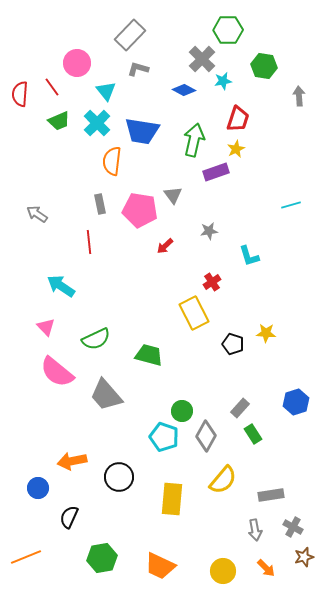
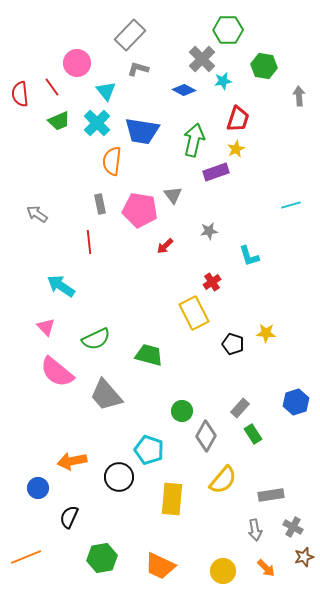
red semicircle at (20, 94): rotated 10 degrees counterclockwise
cyan pentagon at (164, 437): moved 15 px left, 13 px down
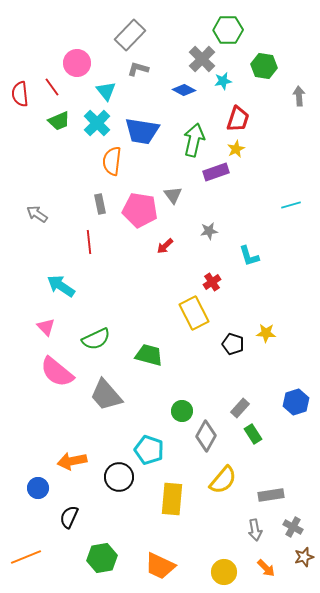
yellow circle at (223, 571): moved 1 px right, 1 px down
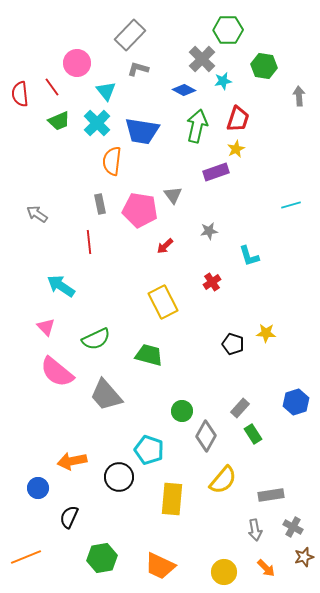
green arrow at (194, 140): moved 3 px right, 14 px up
yellow rectangle at (194, 313): moved 31 px left, 11 px up
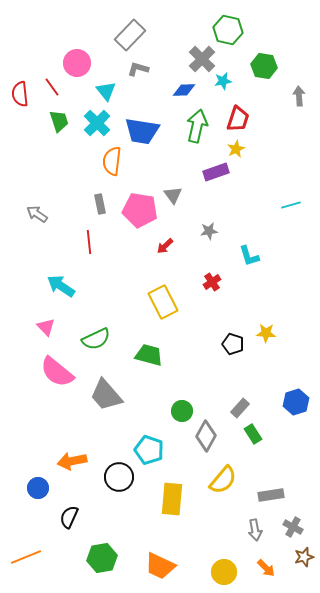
green hexagon at (228, 30): rotated 12 degrees clockwise
blue diamond at (184, 90): rotated 30 degrees counterclockwise
green trapezoid at (59, 121): rotated 85 degrees counterclockwise
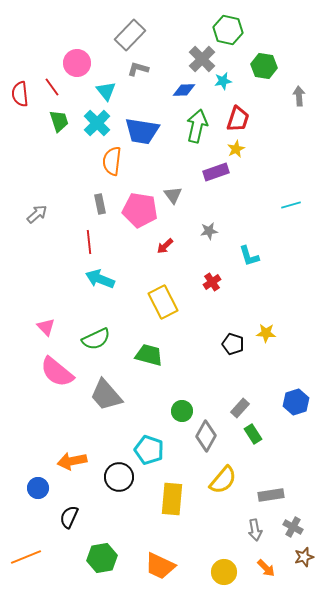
gray arrow at (37, 214): rotated 105 degrees clockwise
cyan arrow at (61, 286): moved 39 px right, 7 px up; rotated 12 degrees counterclockwise
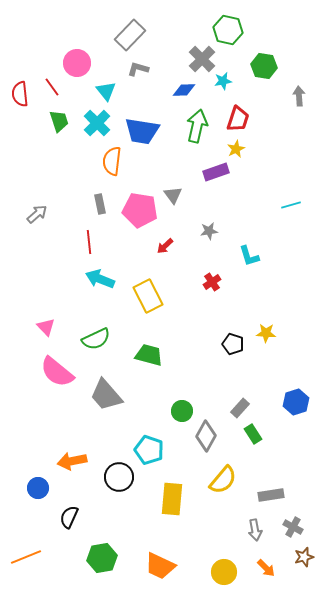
yellow rectangle at (163, 302): moved 15 px left, 6 px up
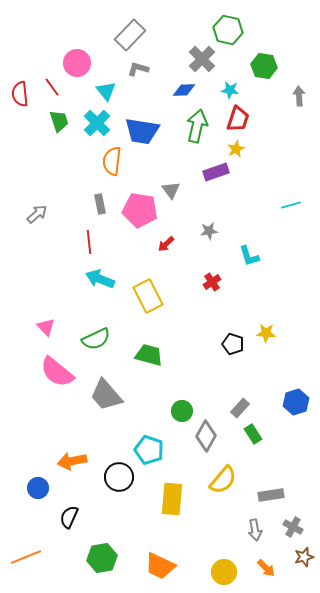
cyan star at (223, 81): moved 7 px right, 9 px down; rotated 18 degrees clockwise
gray triangle at (173, 195): moved 2 px left, 5 px up
red arrow at (165, 246): moved 1 px right, 2 px up
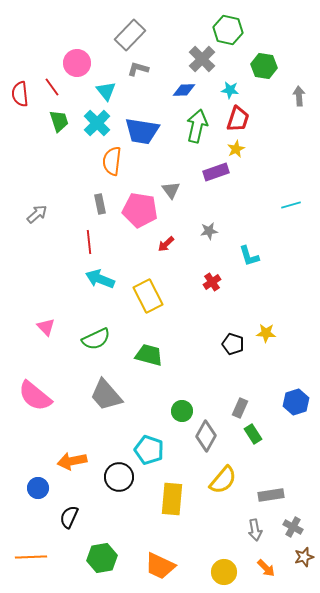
pink semicircle at (57, 372): moved 22 px left, 24 px down
gray rectangle at (240, 408): rotated 18 degrees counterclockwise
orange line at (26, 557): moved 5 px right; rotated 20 degrees clockwise
